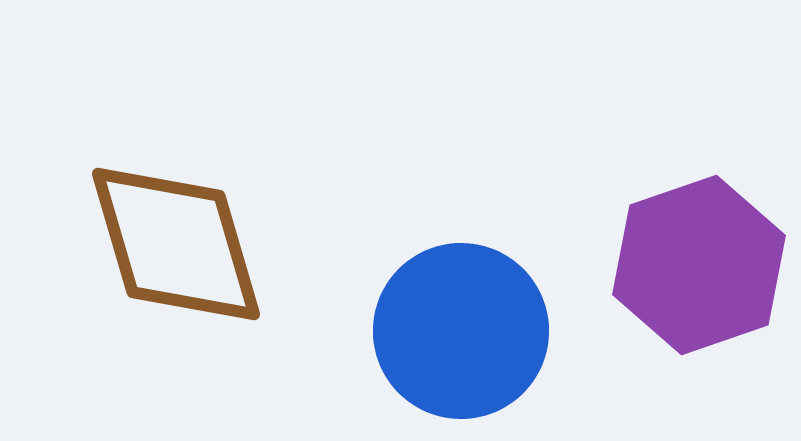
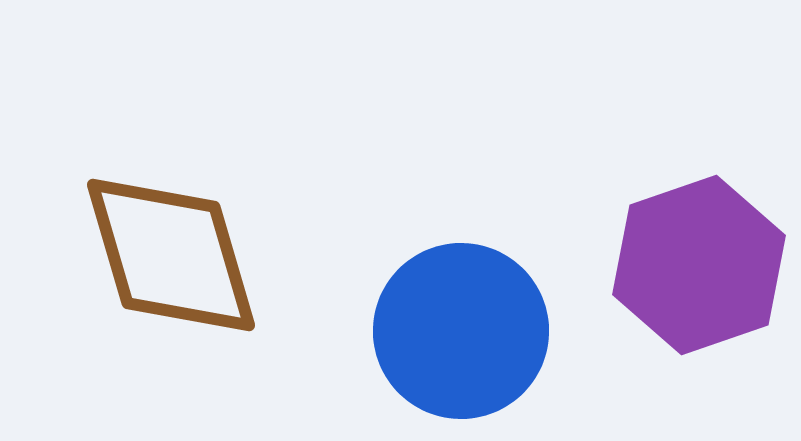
brown diamond: moved 5 px left, 11 px down
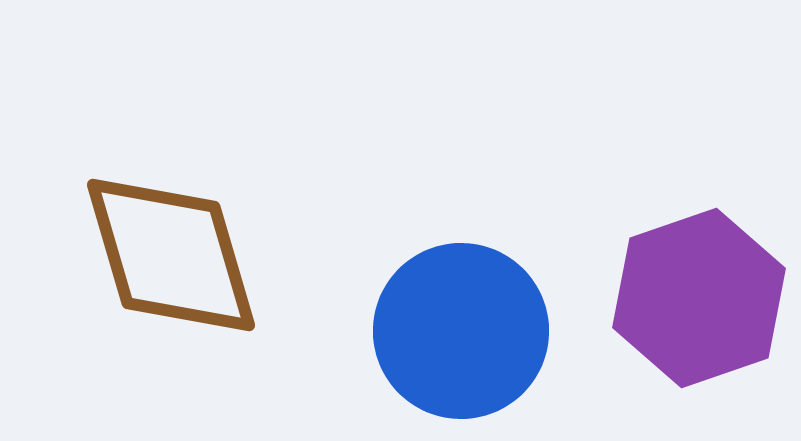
purple hexagon: moved 33 px down
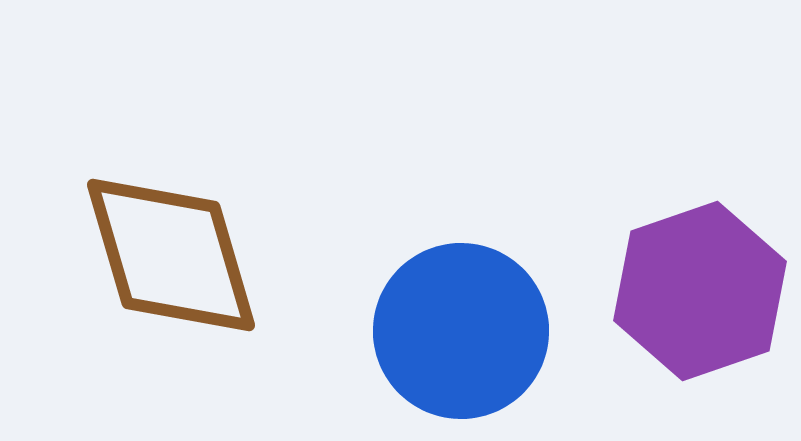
purple hexagon: moved 1 px right, 7 px up
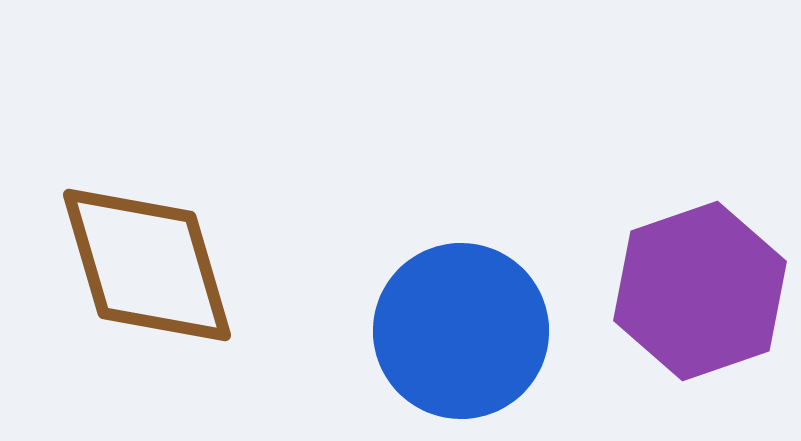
brown diamond: moved 24 px left, 10 px down
